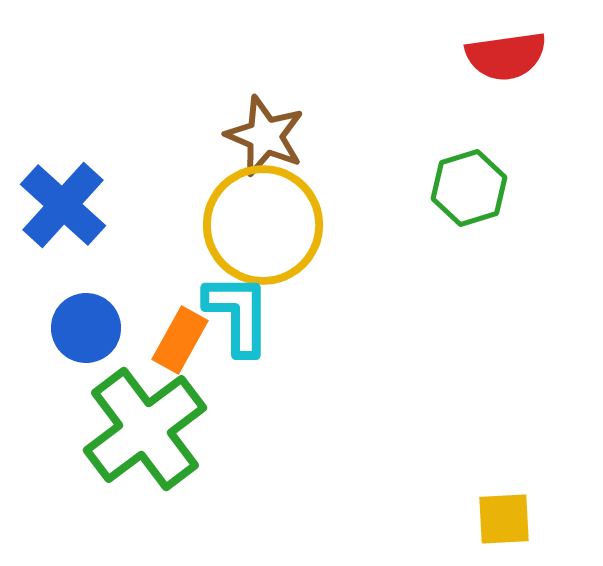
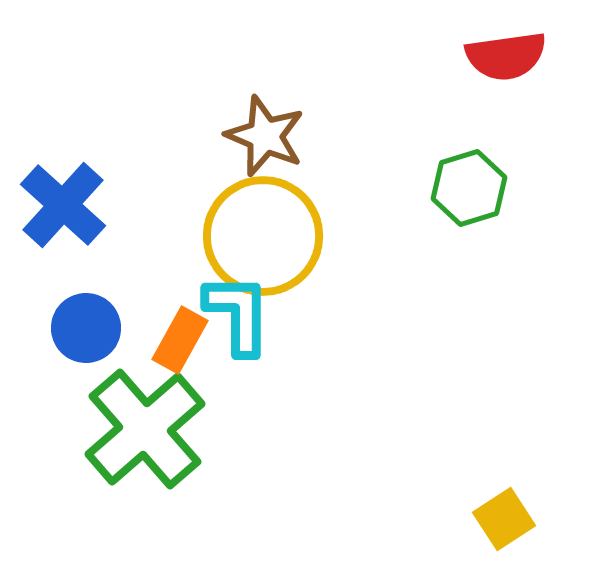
yellow circle: moved 11 px down
green cross: rotated 4 degrees counterclockwise
yellow square: rotated 30 degrees counterclockwise
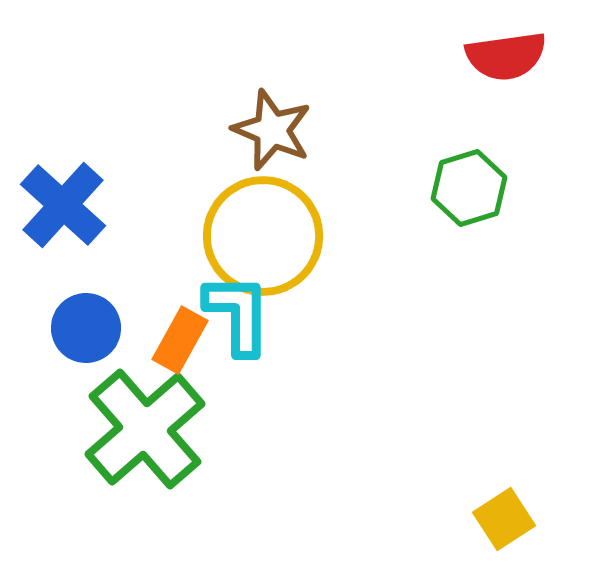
brown star: moved 7 px right, 6 px up
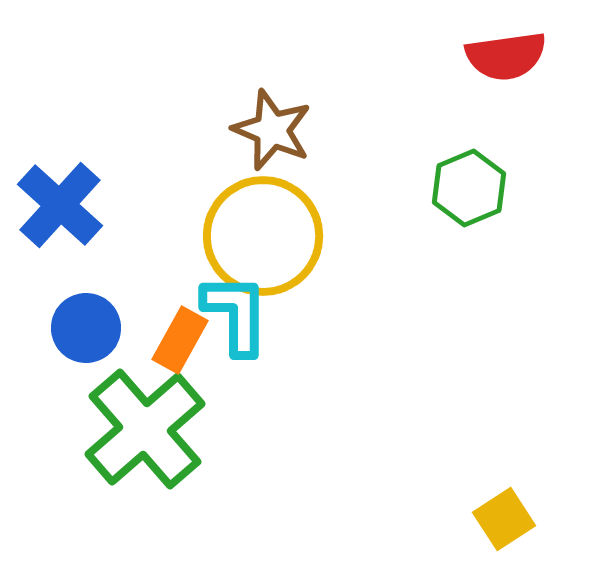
green hexagon: rotated 6 degrees counterclockwise
blue cross: moved 3 px left
cyan L-shape: moved 2 px left
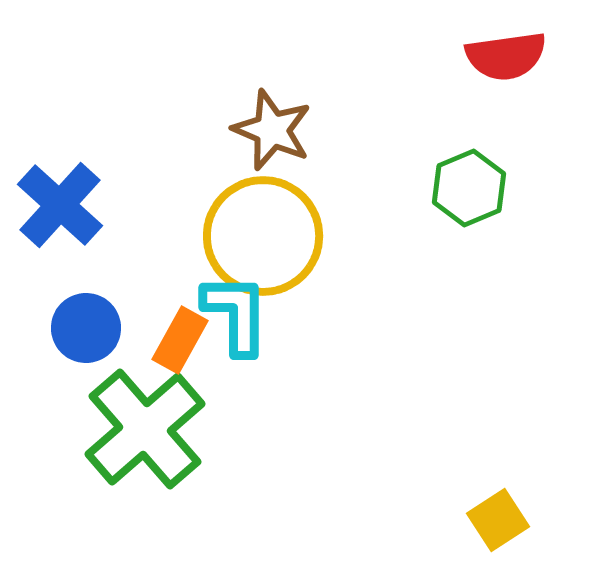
yellow square: moved 6 px left, 1 px down
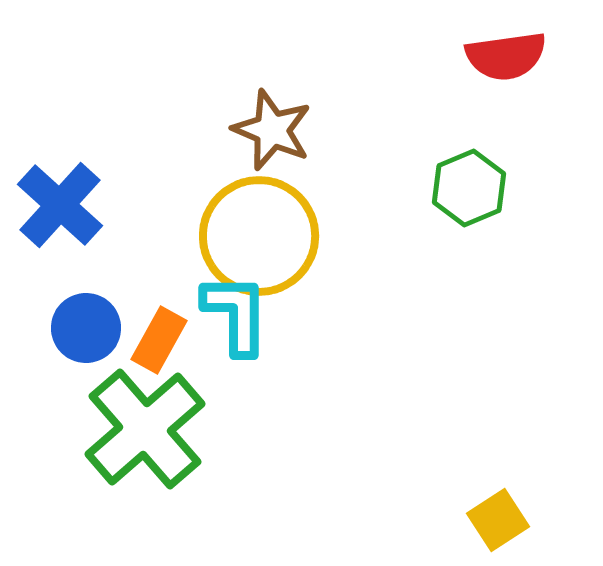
yellow circle: moved 4 px left
orange rectangle: moved 21 px left
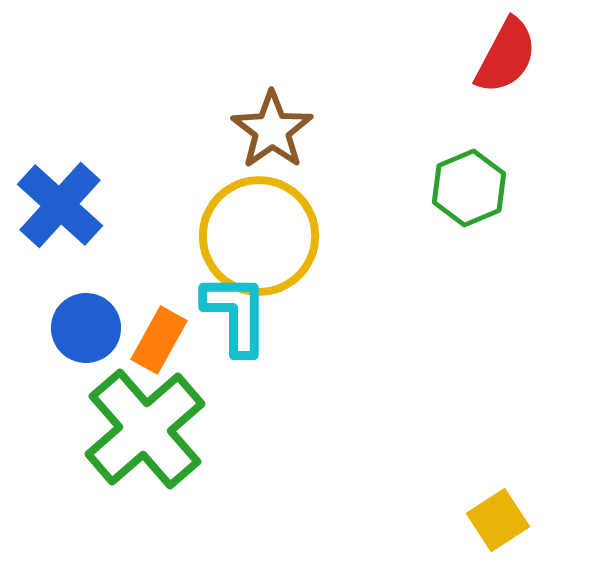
red semicircle: rotated 54 degrees counterclockwise
brown star: rotated 14 degrees clockwise
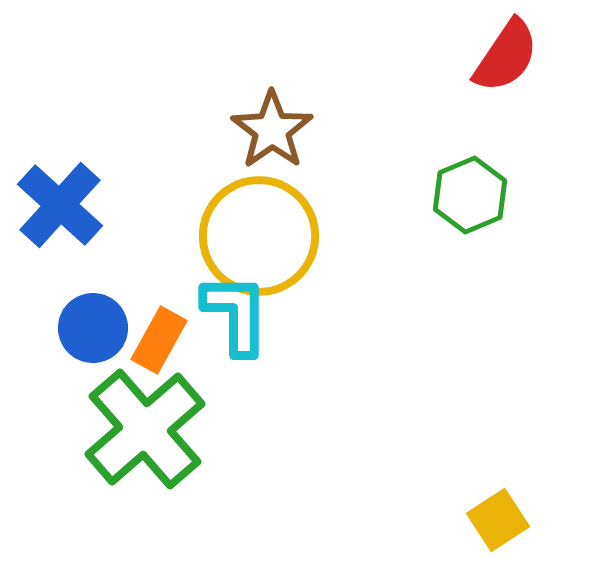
red semicircle: rotated 6 degrees clockwise
green hexagon: moved 1 px right, 7 px down
blue circle: moved 7 px right
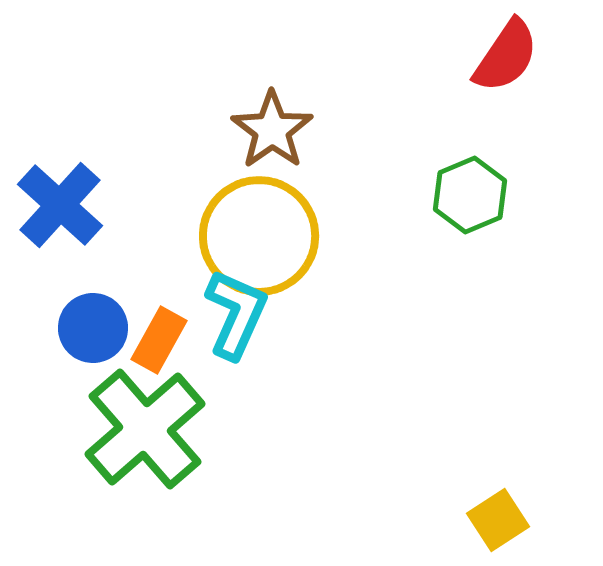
cyan L-shape: rotated 24 degrees clockwise
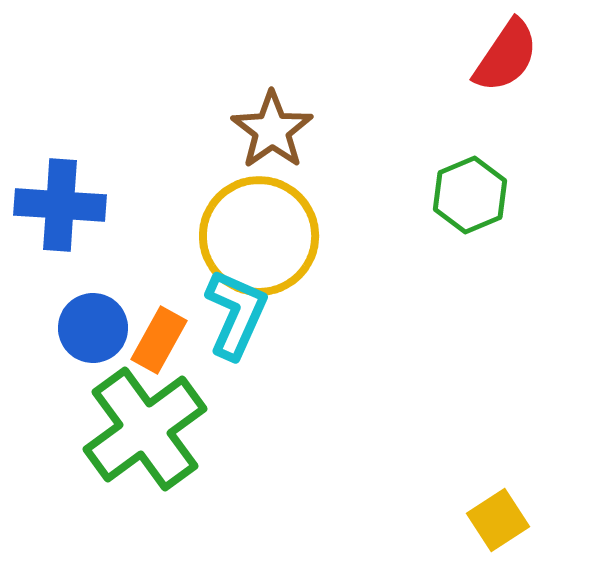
blue cross: rotated 38 degrees counterclockwise
green cross: rotated 5 degrees clockwise
